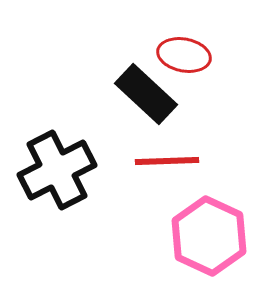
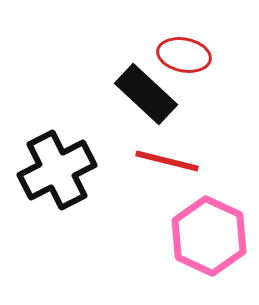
red line: rotated 16 degrees clockwise
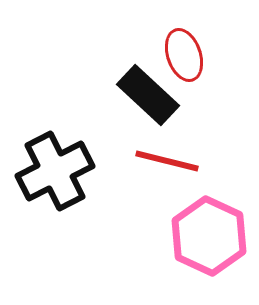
red ellipse: rotated 60 degrees clockwise
black rectangle: moved 2 px right, 1 px down
black cross: moved 2 px left, 1 px down
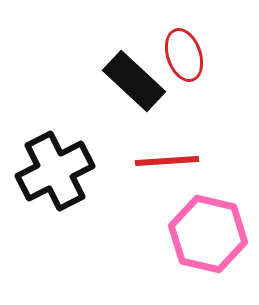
black rectangle: moved 14 px left, 14 px up
red line: rotated 18 degrees counterclockwise
pink hexagon: moved 1 px left, 2 px up; rotated 12 degrees counterclockwise
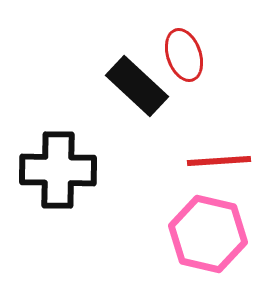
black rectangle: moved 3 px right, 5 px down
red line: moved 52 px right
black cross: moved 3 px right, 1 px up; rotated 28 degrees clockwise
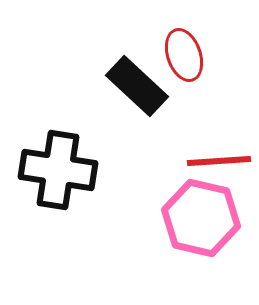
black cross: rotated 8 degrees clockwise
pink hexagon: moved 7 px left, 16 px up
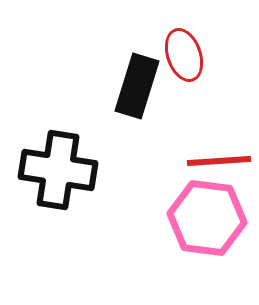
black rectangle: rotated 64 degrees clockwise
pink hexagon: moved 6 px right; rotated 6 degrees counterclockwise
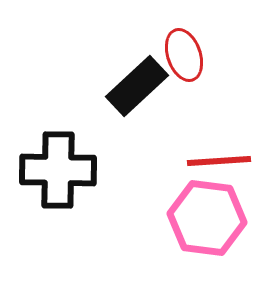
black rectangle: rotated 30 degrees clockwise
black cross: rotated 8 degrees counterclockwise
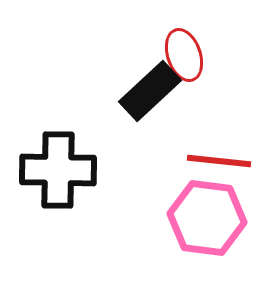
black rectangle: moved 13 px right, 5 px down
red line: rotated 10 degrees clockwise
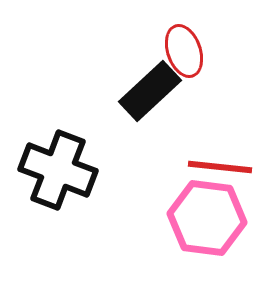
red ellipse: moved 4 px up
red line: moved 1 px right, 6 px down
black cross: rotated 20 degrees clockwise
